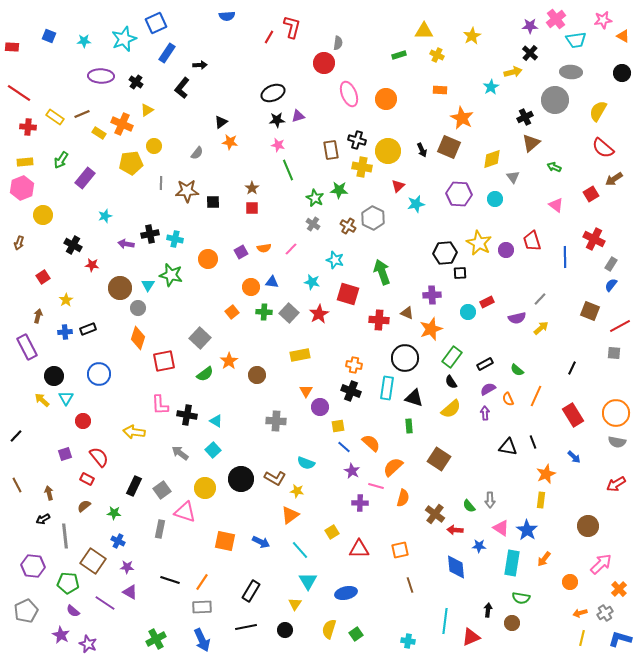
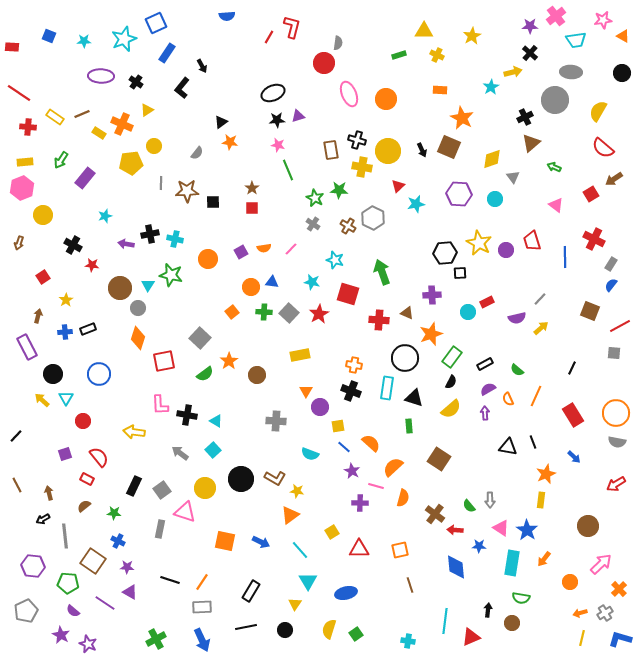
pink cross at (556, 19): moved 3 px up
black arrow at (200, 65): moved 2 px right, 1 px down; rotated 64 degrees clockwise
orange star at (431, 329): moved 5 px down
black circle at (54, 376): moved 1 px left, 2 px up
black semicircle at (451, 382): rotated 120 degrees counterclockwise
cyan semicircle at (306, 463): moved 4 px right, 9 px up
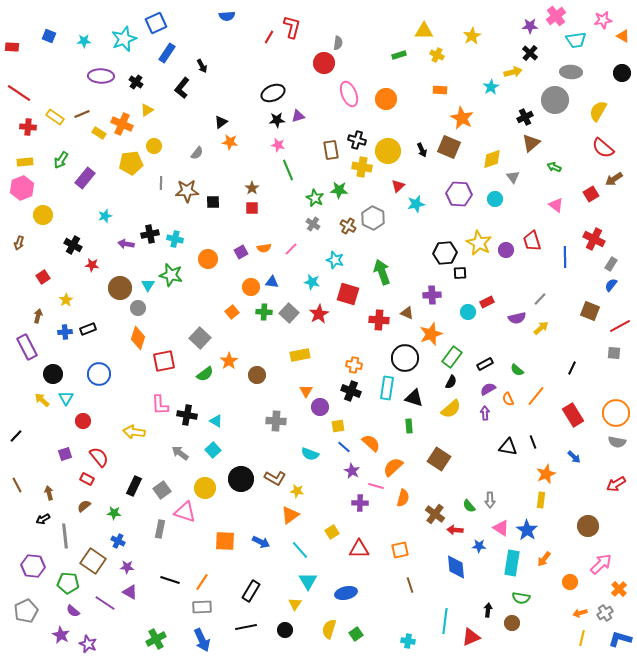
orange line at (536, 396): rotated 15 degrees clockwise
orange square at (225, 541): rotated 10 degrees counterclockwise
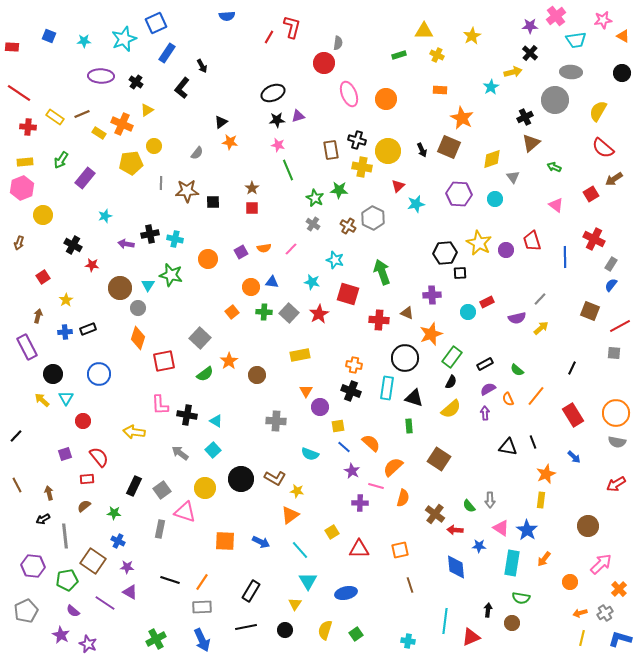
red rectangle at (87, 479): rotated 32 degrees counterclockwise
green pentagon at (68, 583): moved 1 px left, 3 px up; rotated 15 degrees counterclockwise
yellow semicircle at (329, 629): moved 4 px left, 1 px down
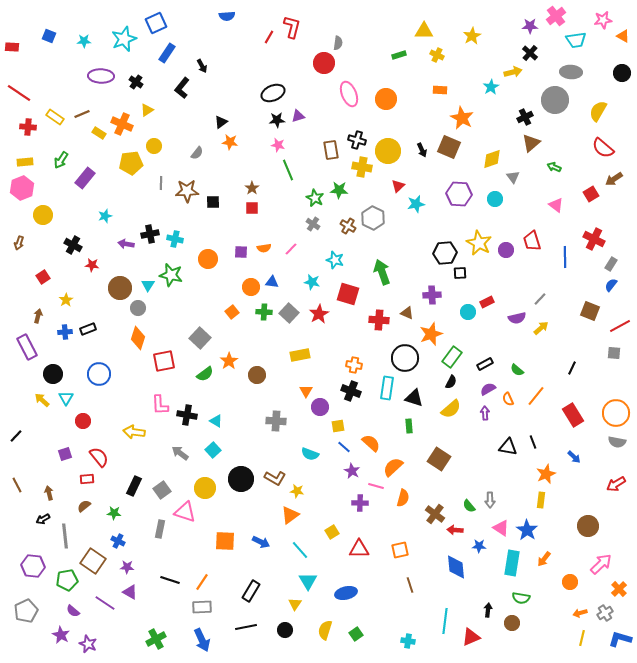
purple square at (241, 252): rotated 32 degrees clockwise
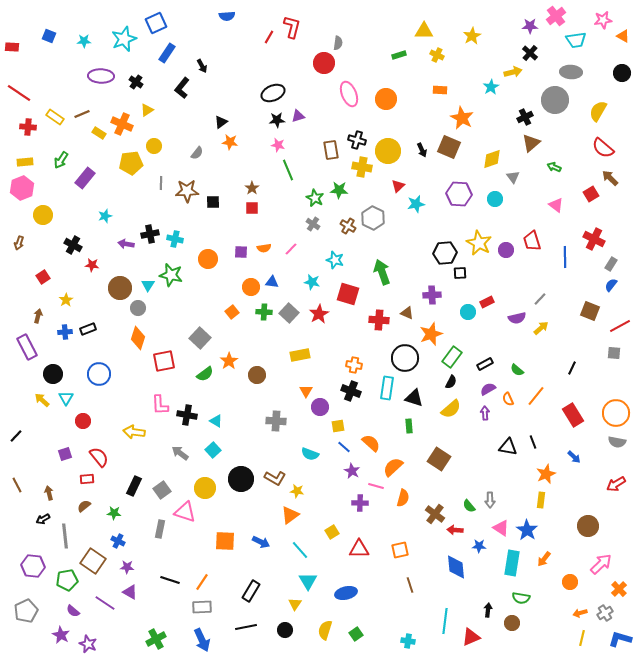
brown arrow at (614, 179): moved 4 px left, 1 px up; rotated 78 degrees clockwise
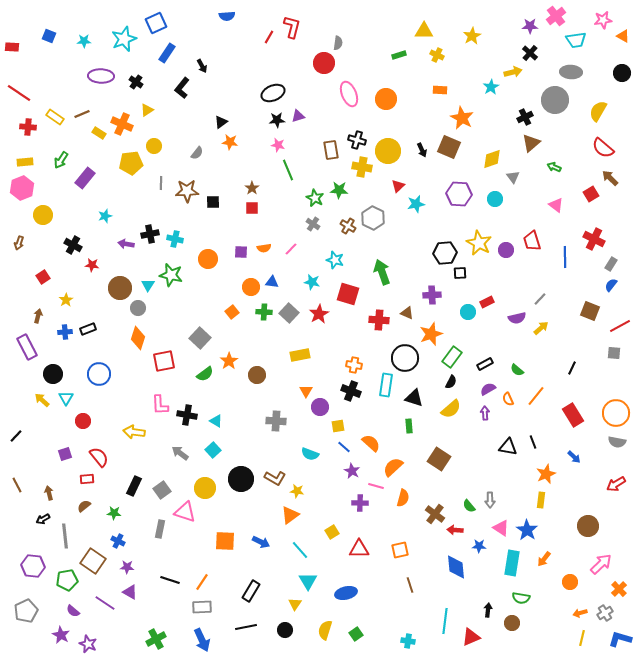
cyan rectangle at (387, 388): moved 1 px left, 3 px up
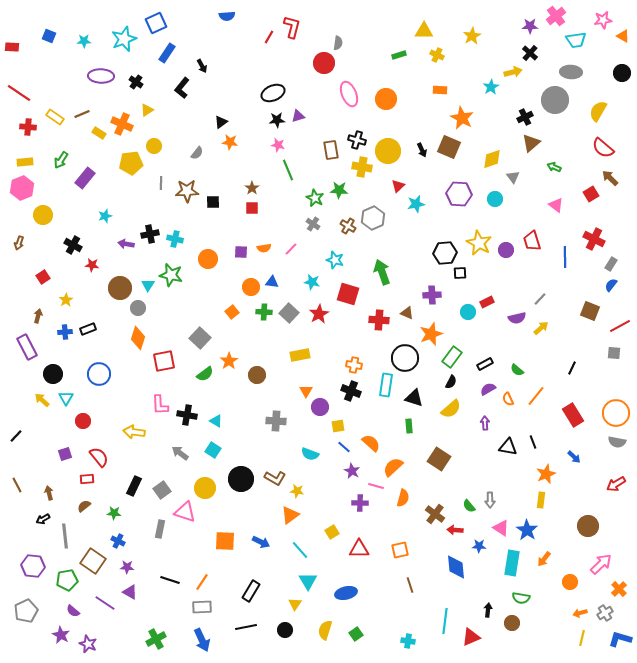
gray hexagon at (373, 218): rotated 10 degrees clockwise
purple arrow at (485, 413): moved 10 px down
cyan square at (213, 450): rotated 14 degrees counterclockwise
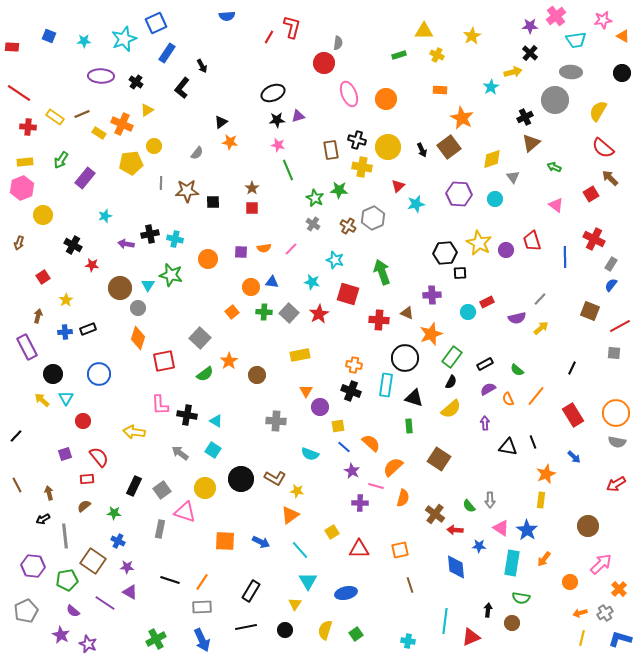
brown square at (449, 147): rotated 30 degrees clockwise
yellow circle at (388, 151): moved 4 px up
